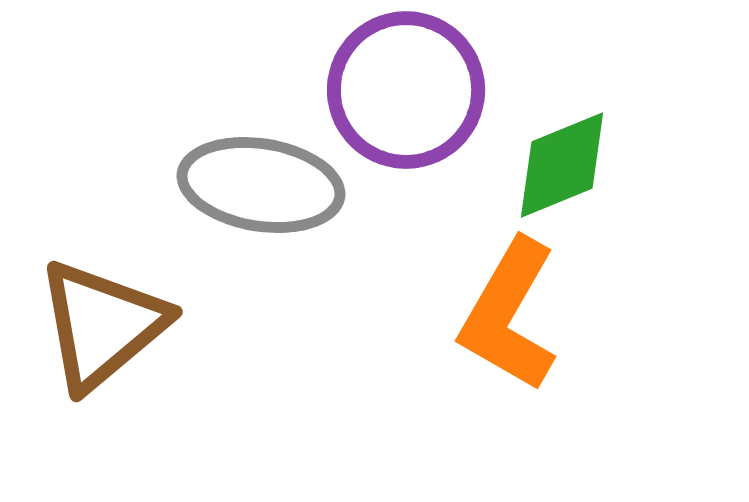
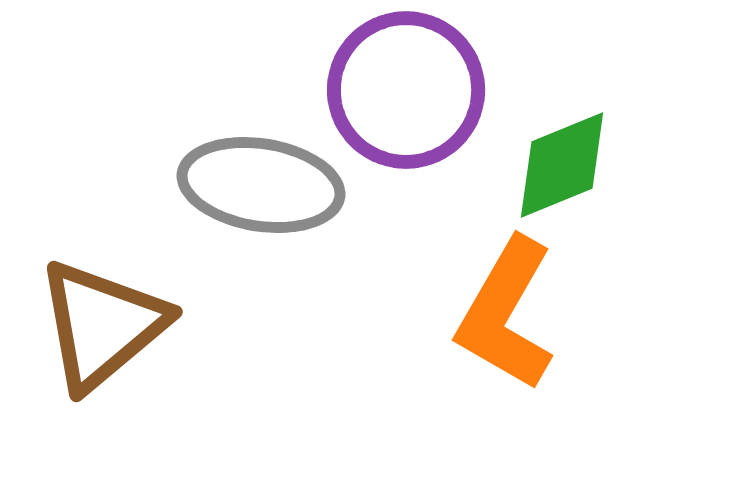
orange L-shape: moved 3 px left, 1 px up
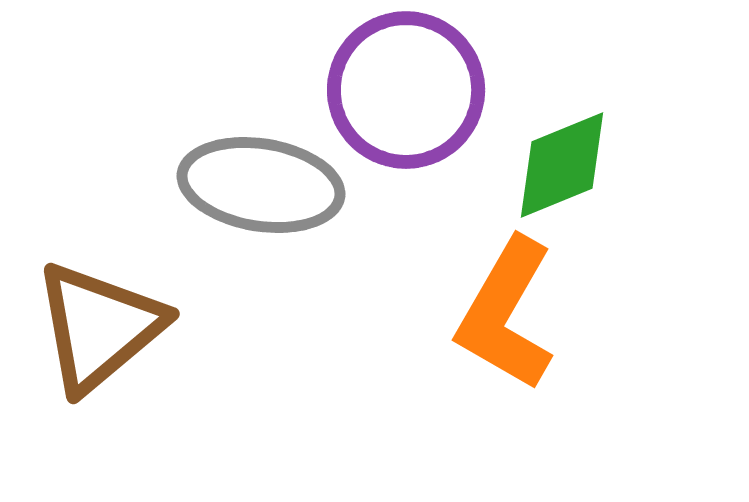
brown triangle: moved 3 px left, 2 px down
